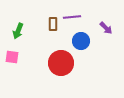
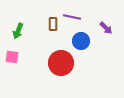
purple line: rotated 18 degrees clockwise
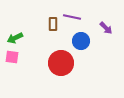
green arrow: moved 3 px left, 7 px down; rotated 42 degrees clockwise
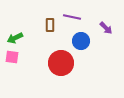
brown rectangle: moved 3 px left, 1 px down
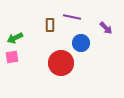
blue circle: moved 2 px down
pink square: rotated 16 degrees counterclockwise
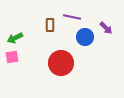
blue circle: moved 4 px right, 6 px up
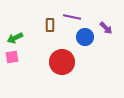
red circle: moved 1 px right, 1 px up
